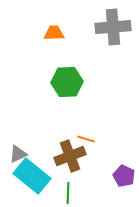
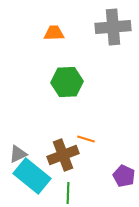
brown cross: moved 7 px left, 1 px up
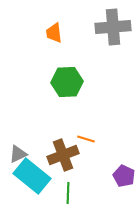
orange trapezoid: rotated 95 degrees counterclockwise
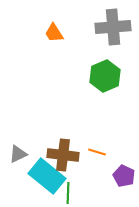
orange trapezoid: rotated 25 degrees counterclockwise
green hexagon: moved 38 px right, 6 px up; rotated 20 degrees counterclockwise
orange line: moved 11 px right, 13 px down
brown cross: rotated 28 degrees clockwise
cyan rectangle: moved 15 px right
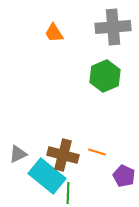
brown cross: rotated 8 degrees clockwise
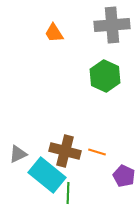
gray cross: moved 1 px left, 2 px up
green hexagon: rotated 12 degrees counterclockwise
brown cross: moved 2 px right, 4 px up
cyan rectangle: moved 1 px up
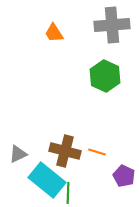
cyan rectangle: moved 5 px down
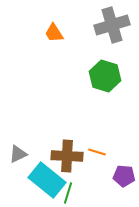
gray cross: rotated 12 degrees counterclockwise
green hexagon: rotated 8 degrees counterclockwise
brown cross: moved 2 px right, 5 px down; rotated 12 degrees counterclockwise
purple pentagon: rotated 20 degrees counterclockwise
green line: rotated 15 degrees clockwise
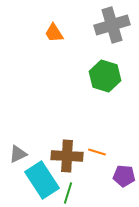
cyan rectangle: moved 5 px left; rotated 18 degrees clockwise
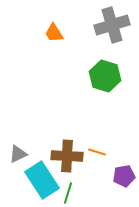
purple pentagon: rotated 15 degrees counterclockwise
